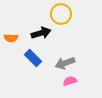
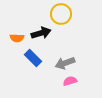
orange semicircle: moved 6 px right
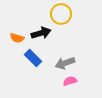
orange semicircle: rotated 16 degrees clockwise
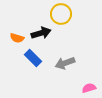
pink semicircle: moved 19 px right, 7 px down
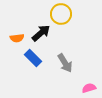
black arrow: rotated 24 degrees counterclockwise
orange semicircle: rotated 24 degrees counterclockwise
gray arrow: rotated 102 degrees counterclockwise
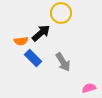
yellow circle: moved 1 px up
orange semicircle: moved 4 px right, 3 px down
gray arrow: moved 2 px left, 1 px up
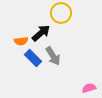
gray arrow: moved 10 px left, 6 px up
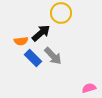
gray arrow: rotated 12 degrees counterclockwise
